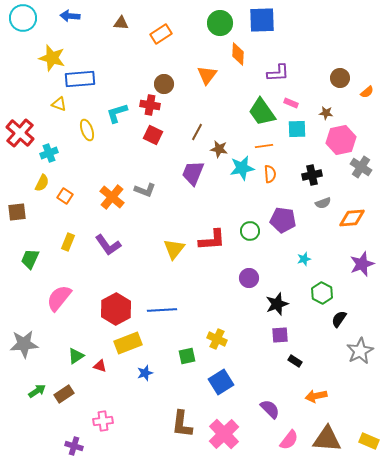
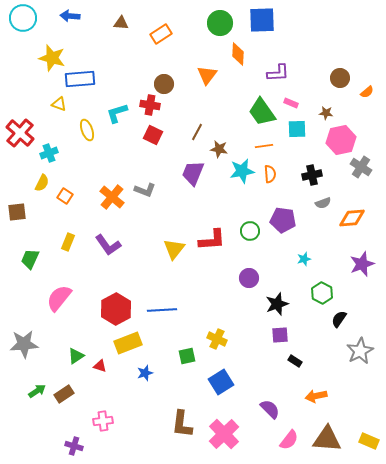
cyan star at (242, 168): moved 3 px down
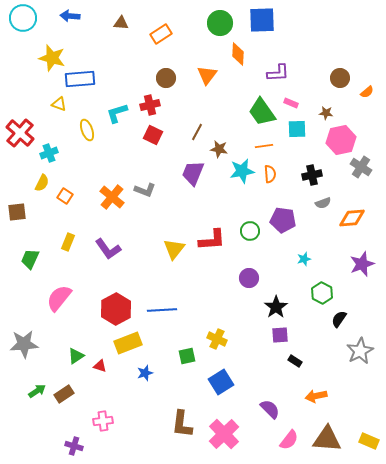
brown circle at (164, 84): moved 2 px right, 6 px up
red cross at (150, 105): rotated 24 degrees counterclockwise
purple L-shape at (108, 245): moved 4 px down
black star at (277, 304): moved 1 px left, 3 px down; rotated 15 degrees counterclockwise
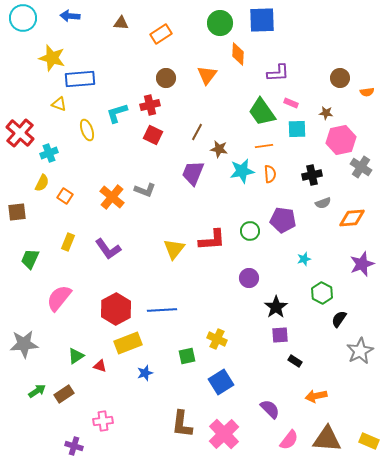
orange semicircle at (367, 92): rotated 32 degrees clockwise
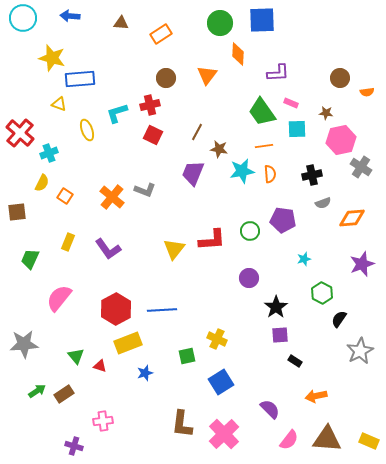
green triangle at (76, 356): rotated 36 degrees counterclockwise
